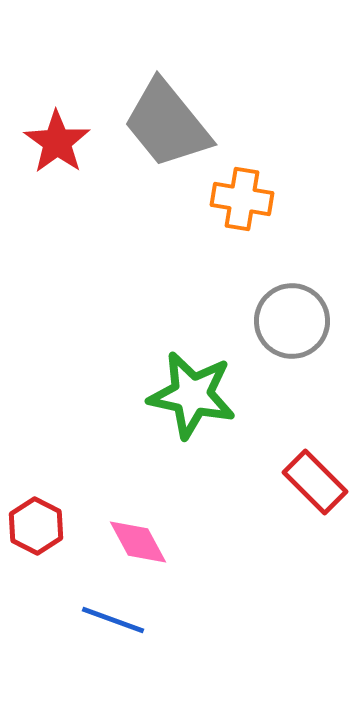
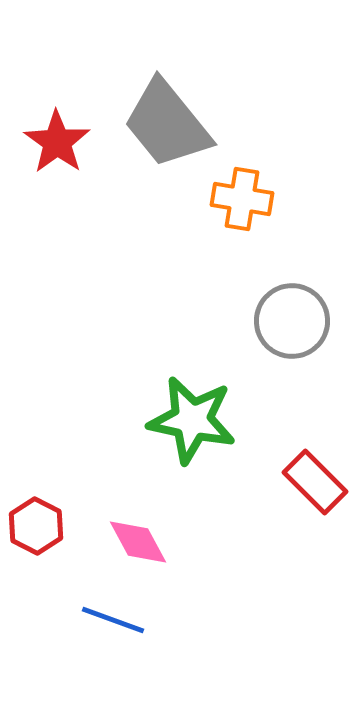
green star: moved 25 px down
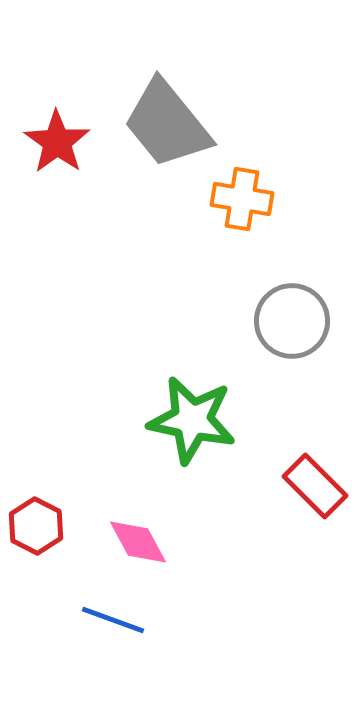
red rectangle: moved 4 px down
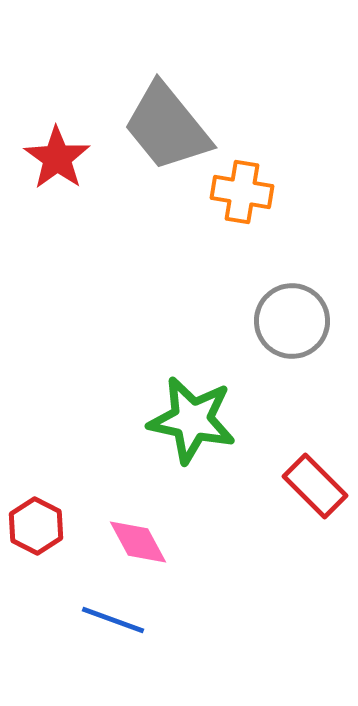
gray trapezoid: moved 3 px down
red star: moved 16 px down
orange cross: moved 7 px up
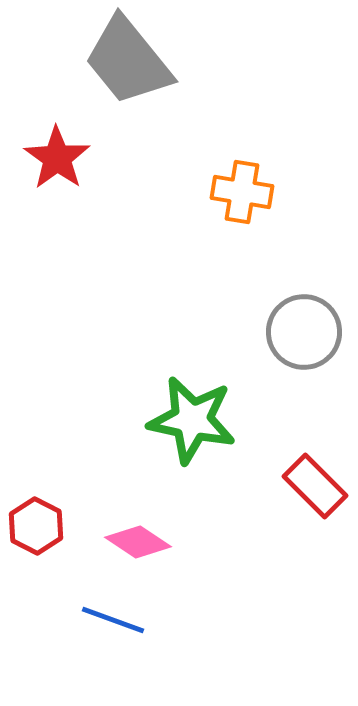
gray trapezoid: moved 39 px left, 66 px up
gray circle: moved 12 px right, 11 px down
pink diamond: rotated 28 degrees counterclockwise
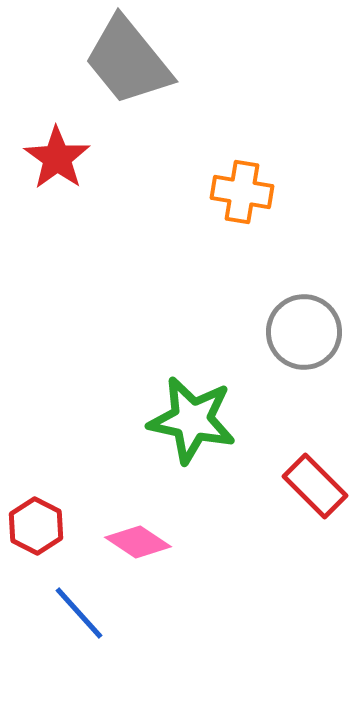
blue line: moved 34 px left, 7 px up; rotated 28 degrees clockwise
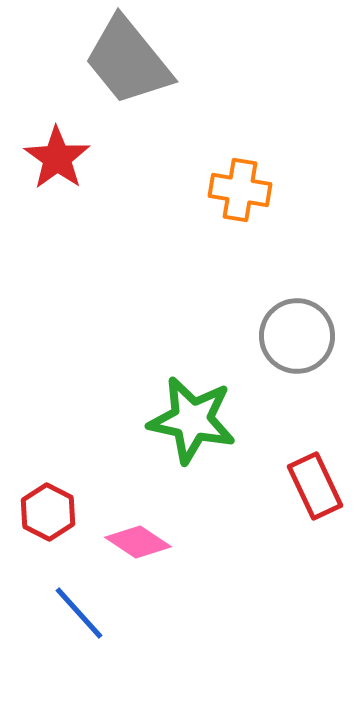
orange cross: moved 2 px left, 2 px up
gray circle: moved 7 px left, 4 px down
red rectangle: rotated 20 degrees clockwise
red hexagon: moved 12 px right, 14 px up
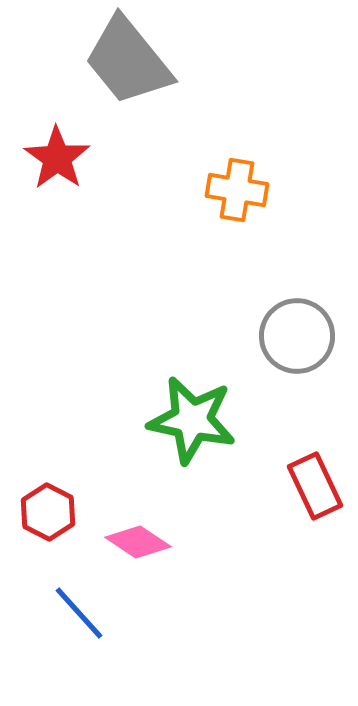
orange cross: moved 3 px left
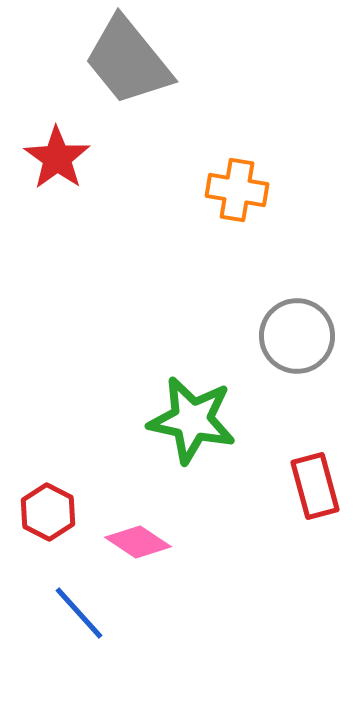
red rectangle: rotated 10 degrees clockwise
